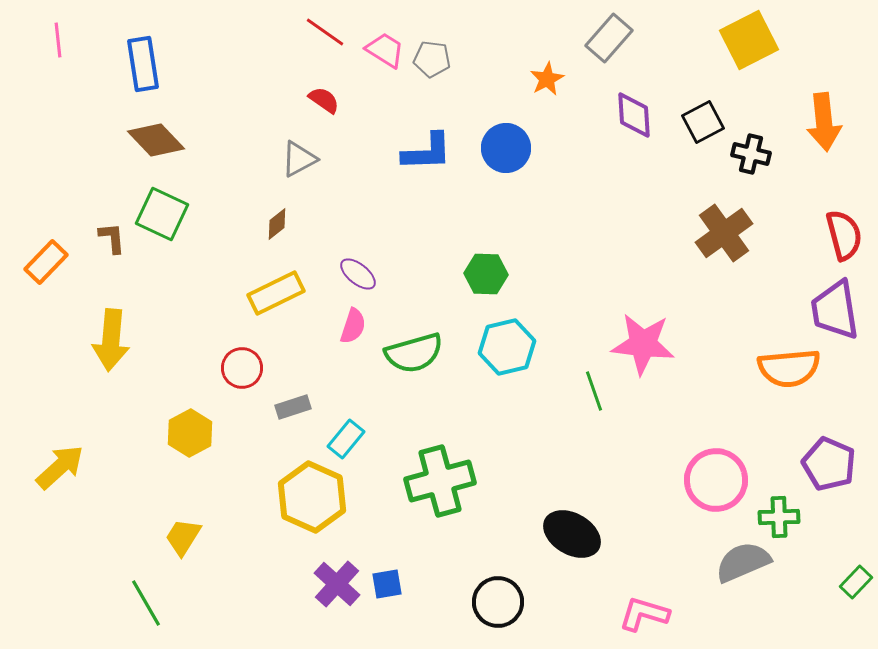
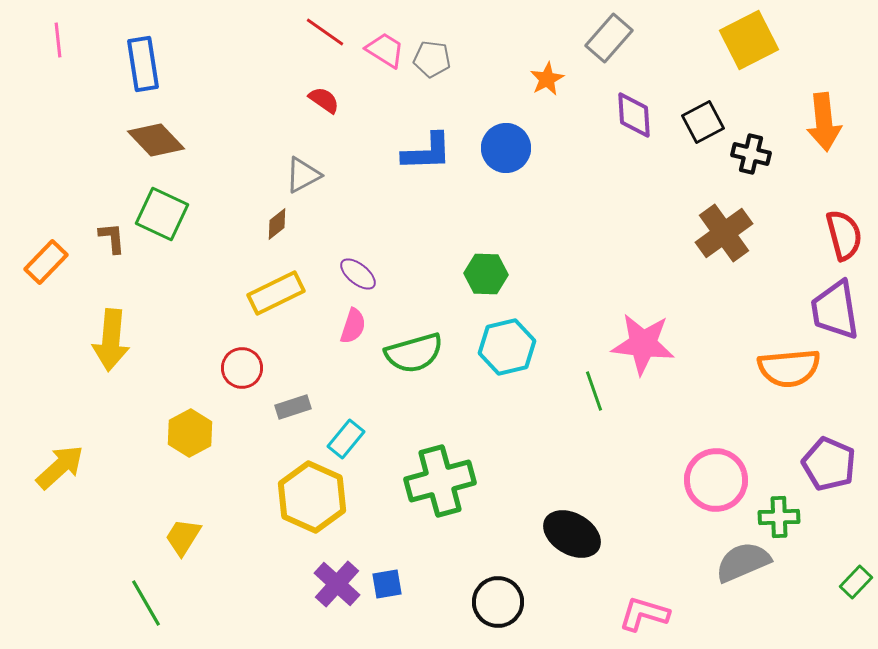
gray triangle at (299, 159): moved 4 px right, 16 px down
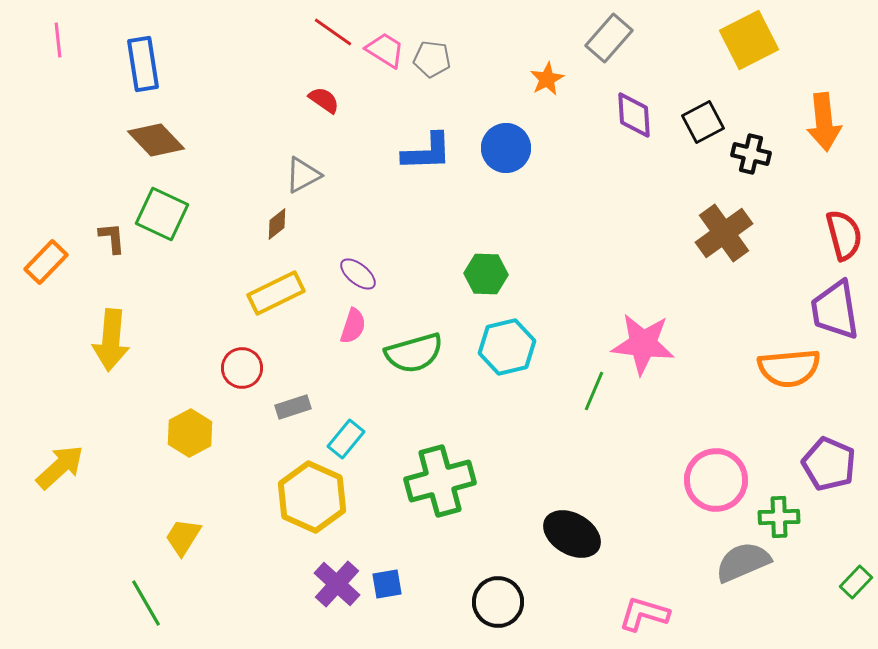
red line at (325, 32): moved 8 px right
green line at (594, 391): rotated 42 degrees clockwise
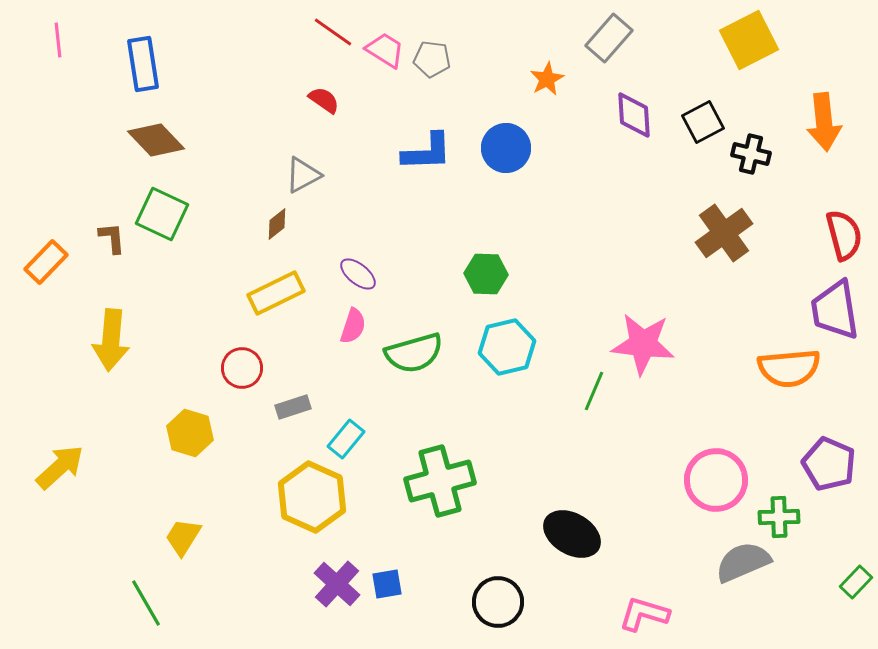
yellow hexagon at (190, 433): rotated 15 degrees counterclockwise
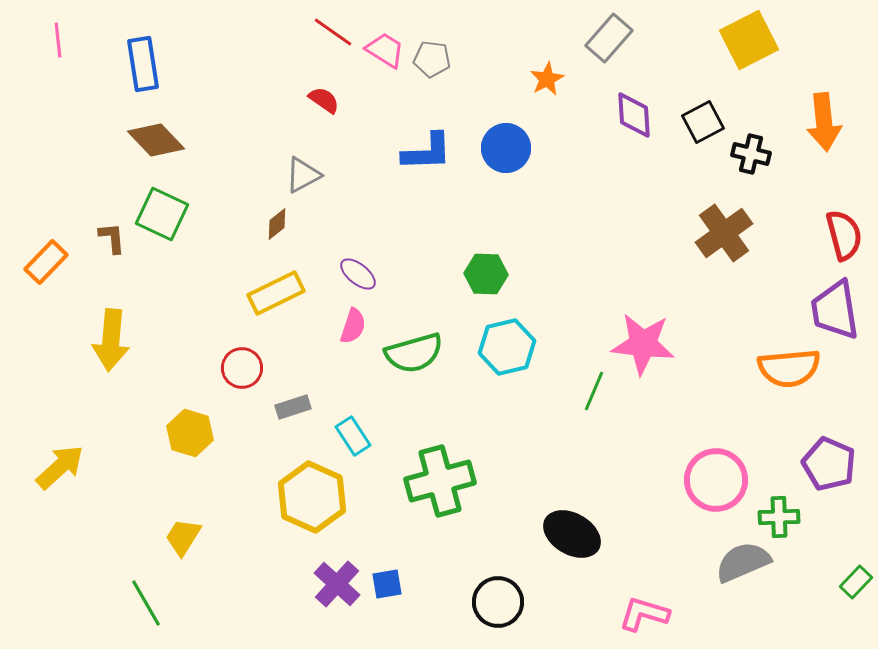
cyan rectangle at (346, 439): moved 7 px right, 3 px up; rotated 72 degrees counterclockwise
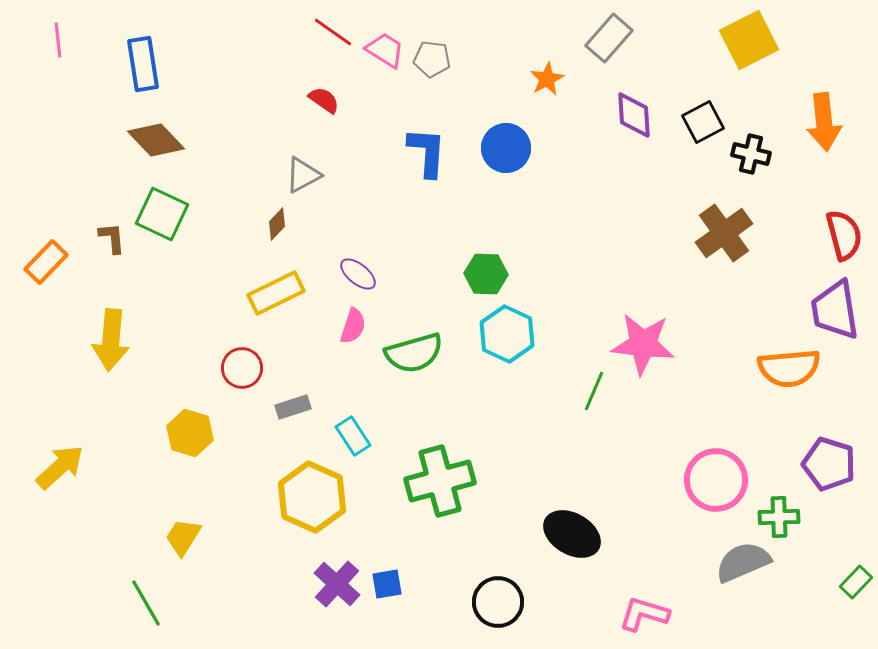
blue L-shape at (427, 152): rotated 84 degrees counterclockwise
brown diamond at (277, 224): rotated 8 degrees counterclockwise
cyan hexagon at (507, 347): moved 13 px up; rotated 22 degrees counterclockwise
purple pentagon at (829, 464): rotated 6 degrees counterclockwise
